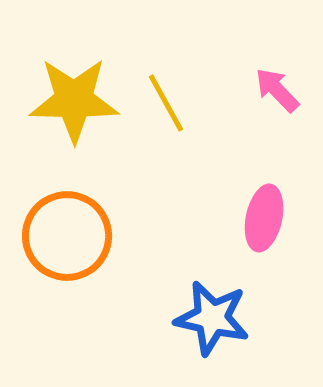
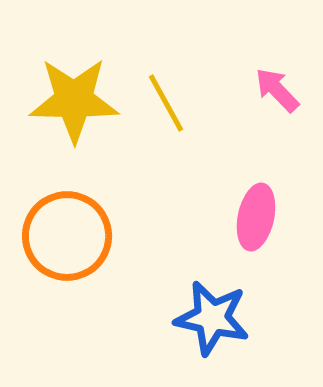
pink ellipse: moved 8 px left, 1 px up
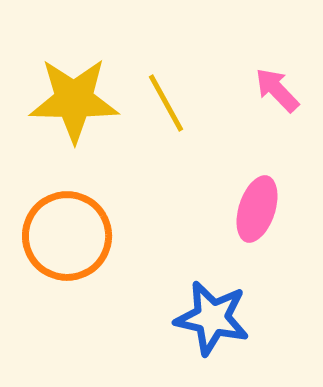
pink ellipse: moved 1 px right, 8 px up; rotated 6 degrees clockwise
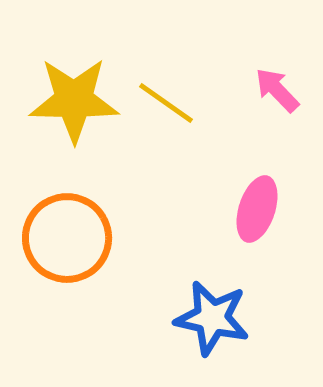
yellow line: rotated 26 degrees counterclockwise
orange circle: moved 2 px down
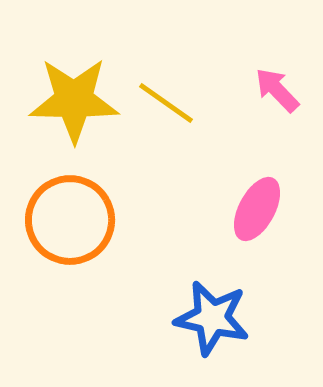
pink ellipse: rotated 10 degrees clockwise
orange circle: moved 3 px right, 18 px up
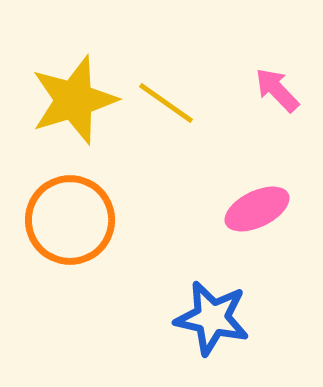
yellow star: rotated 18 degrees counterclockwise
pink ellipse: rotated 36 degrees clockwise
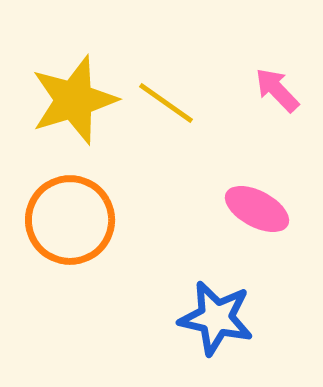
pink ellipse: rotated 54 degrees clockwise
blue star: moved 4 px right
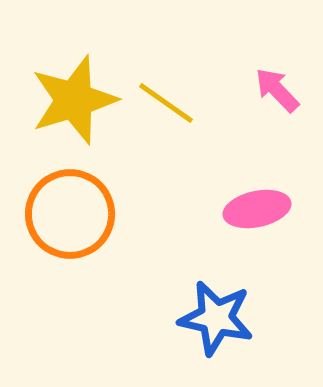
pink ellipse: rotated 40 degrees counterclockwise
orange circle: moved 6 px up
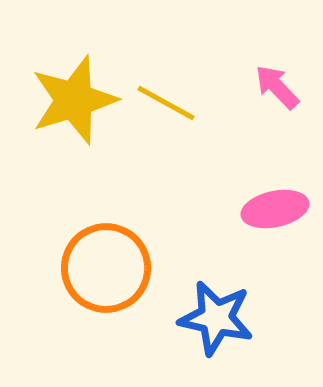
pink arrow: moved 3 px up
yellow line: rotated 6 degrees counterclockwise
pink ellipse: moved 18 px right
orange circle: moved 36 px right, 54 px down
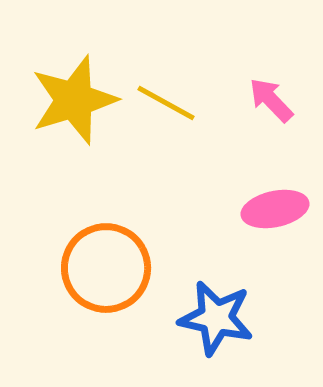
pink arrow: moved 6 px left, 13 px down
